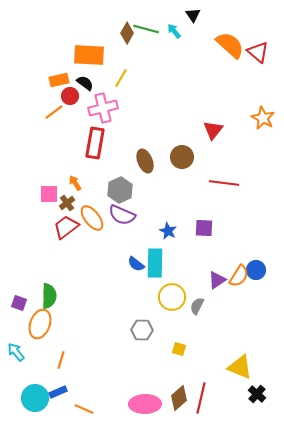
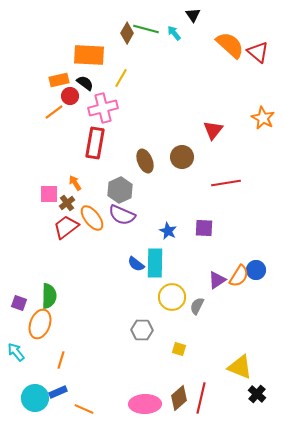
cyan arrow at (174, 31): moved 2 px down
red line at (224, 183): moved 2 px right; rotated 16 degrees counterclockwise
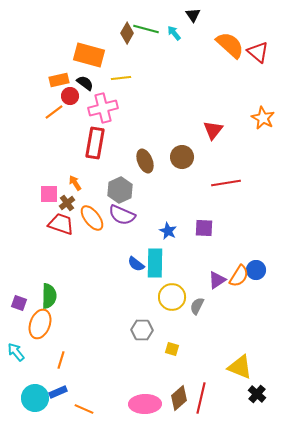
orange rectangle at (89, 55): rotated 12 degrees clockwise
yellow line at (121, 78): rotated 54 degrees clockwise
red trapezoid at (66, 227): moved 5 px left, 3 px up; rotated 56 degrees clockwise
yellow square at (179, 349): moved 7 px left
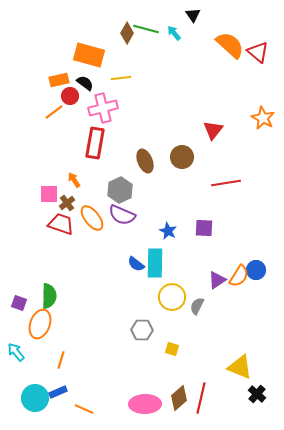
orange arrow at (75, 183): moved 1 px left, 3 px up
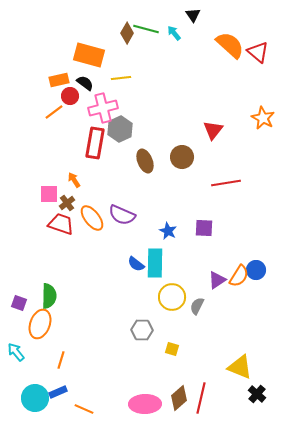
gray hexagon at (120, 190): moved 61 px up
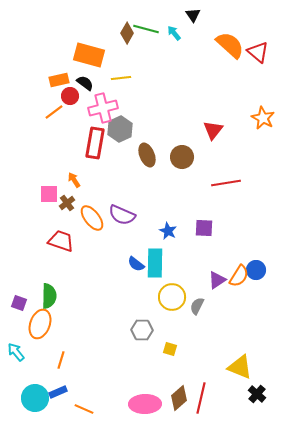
brown ellipse at (145, 161): moved 2 px right, 6 px up
red trapezoid at (61, 224): moved 17 px down
yellow square at (172, 349): moved 2 px left
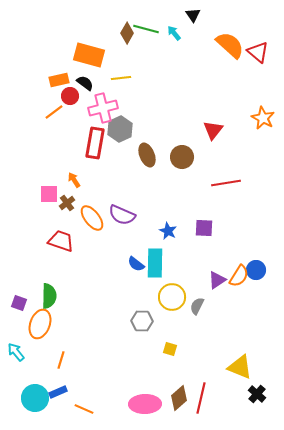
gray hexagon at (142, 330): moved 9 px up
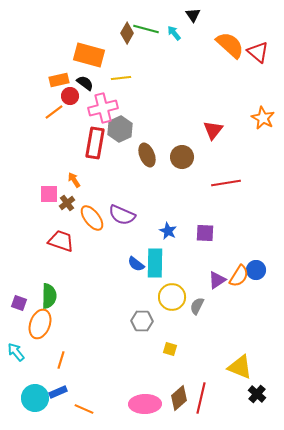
purple square at (204, 228): moved 1 px right, 5 px down
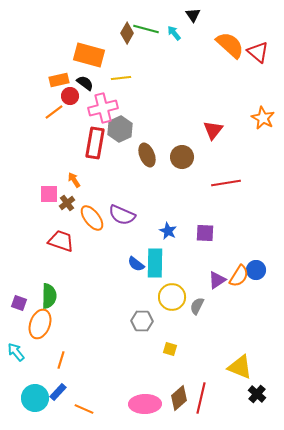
blue rectangle at (58, 392): rotated 24 degrees counterclockwise
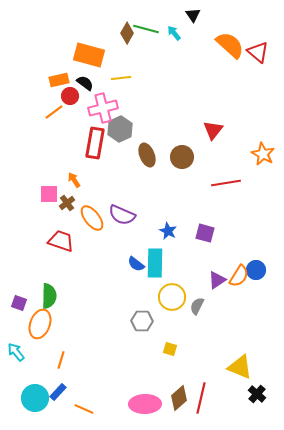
orange star at (263, 118): moved 36 px down
purple square at (205, 233): rotated 12 degrees clockwise
